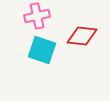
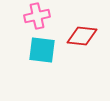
cyan square: rotated 12 degrees counterclockwise
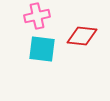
cyan square: moved 1 px up
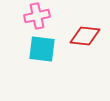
red diamond: moved 3 px right
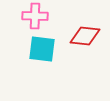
pink cross: moved 2 px left; rotated 15 degrees clockwise
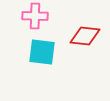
cyan square: moved 3 px down
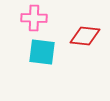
pink cross: moved 1 px left, 2 px down
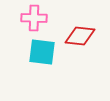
red diamond: moved 5 px left
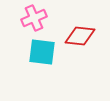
pink cross: rotated 25 degrees counterclockwise
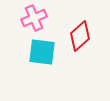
red diamond: rotated 48 degrees counterclockwise
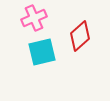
cyan square: rotated 20 degrees counterclockwise
